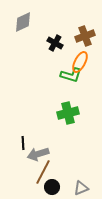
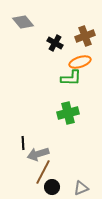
gray diamond: rotated 75 degrees clockwise
orange ellipse: rotated 45 degrees clockwise
green L-shape: moved 3 px down; rotated 15 degrees counterclockwise
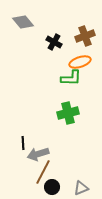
black cross: moved 1 px left, 1 px up
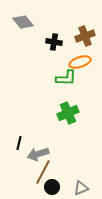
black cross: rotated 21 degrees counterclockwise
green L-shape: moved 5 px left
green cross: rotated 10 degrees counterclockwise
black line: moved 4 px left; rotated 16 degrees clockwise
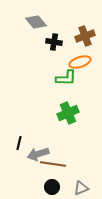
gray diamond: moved 13 px right
brown line: moved 10 px right, 8 px up; rotated 70 degrees clockwise
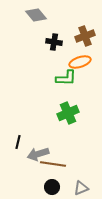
gray diamond: moved 7 px up
black line: moved 1 px left, 1 px up
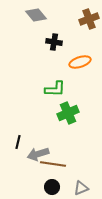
brown cross: moved 4 px right, 17 px up
green L-shape: moved 11 px left, 11 px down
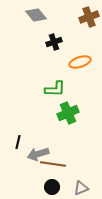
brown cross: moved 2 px up
black cross: rotated 28 degrees counterclockwise
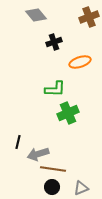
brown line: moved 5 px down
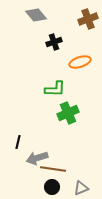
brown cross: moved 1 px left, 2 px down
gray arrow: moved 1 px left, 4 px down
